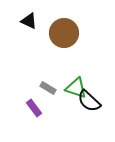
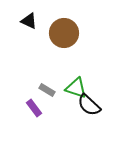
gray rectangle: moved 1 px left, 2 px down
black semicircle: moved 4 px down
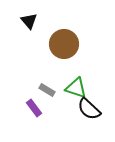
black triangle: rotated 24 degrees clockwise
brown circle: moved 11 px down
black semicircle: moved 4 px down
